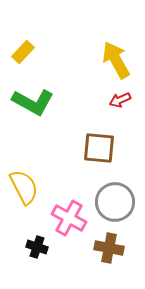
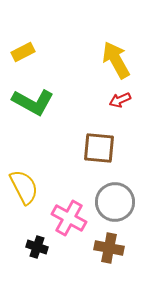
yellow rectangle: rotated 20 degrees clockwise
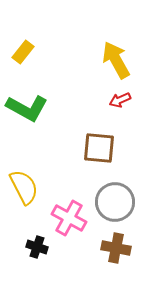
yellow rectangle: rotated 25 degrees counterclockwise
green L-shape: moved 6 px left, 6 px down
brown cross: moved 7 px right
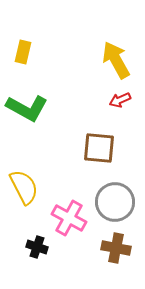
yellow rectangle: rotated 25 degrees counterclockwise
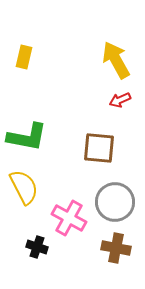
yellow rectangle: moved 1 px right, 5 px down
green L-shape: moved 29 px down; rotated 18 degrees counterclockwise
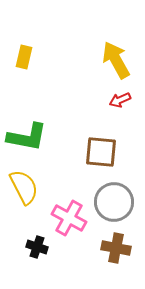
brown square: moved 2 px right, 4 px down
gray circle: moved 1 px left
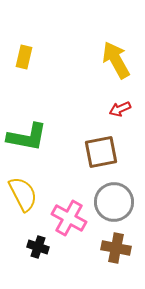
red arrow: moved 9 px down
brown square: rotated 16 degrees counterclockwise
yellow semicircle: moved 1 px left, 7 px down
black cross: moved 1 px right
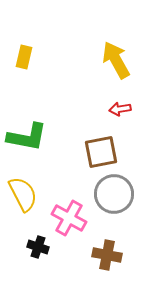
red arrow: rotated 15 degrees clockwise
gray circle: moved 8 px up
brown cross: moved 9 px left, 7 px down
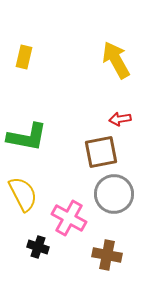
red arrow: moved 10 px down
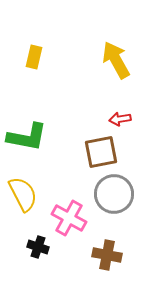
yellow rectangle: moved 10 px right
